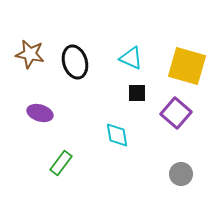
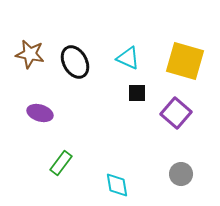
cyan triangle: moved 3 px left
black ellipse: rotated 12 degrees counterclockwise
yellow square: moved 2 px left, 5 px up
cyan diamond: moved 50 px down
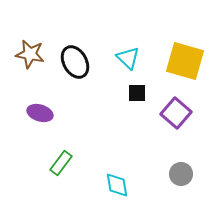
cyan triangle: rotated 20 degrees clockwise
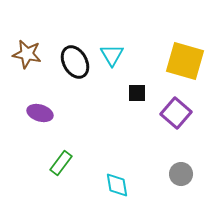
brown star: moved 3 px left
cyan triangle: moved 16 px left, 3 px up; rotated 15 degrees clockwise
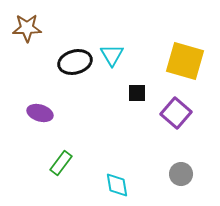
brown star: moved 26 px up; rotated 12 degrees counterclockwise
black ellipse: rotated 76 degrees counterclockwise
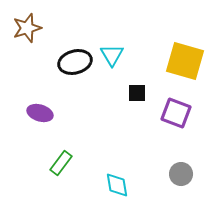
brown star: rotated 16 degrees counterclockwise
purple square: rotated 20 degrees counterclockwise
